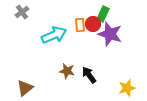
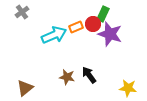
orange rectangle: moved 4 px left, 2 px down; rotated 72 degrees clockwise
brown star: moved 6 px down
yellow star: moved 1 px right; rotated 24 degrees clockwise
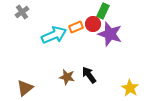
green rectangle: moved 3 px up
yellow star: moved 2 px right; rotated 24 degrees clockwise
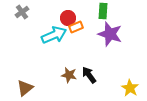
green rectangle: rotated 21 degrees counterclockwise
red circle: moved 25 px left, 6 px up
brown star: moved 2 px right, 2 px up
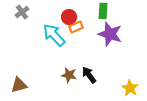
red circle: moved 1 px right, 1 px up
cyan arrow: rotated 110 degrees counterclockwise
brown triangle: moved 6 px left, 3 px up; rotated 24 degrees clockwise
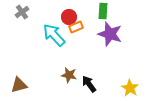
black arrow: moved 9 px down
